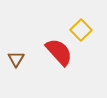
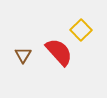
brown triangle: moved 7 px right, 4 px up
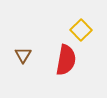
red semicircle: moved 7 px right, 8 px down; rotated 52 degrees clockwise
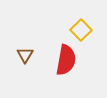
brown triangle: moved 2 px right
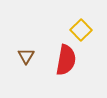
brown triangle: moved 1 px right, 1 px down
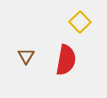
yellow square: moved 1 px left, 8 px up
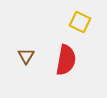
yellow square: rotated 20 degrees counterclockwise
